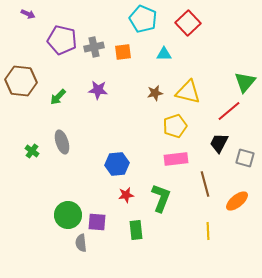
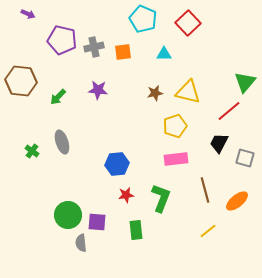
brown line: moved 6 px down
yellow line: rotated 54 degrees clockwise
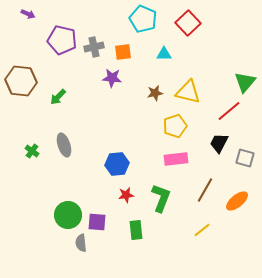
purple star: moved 14 px right, 12 px up
gray ellipse: moved 2 px right, 3 px down
brown line: rotated 45 degrees clockwise
yellow line: moved 6 px left, 1 px up
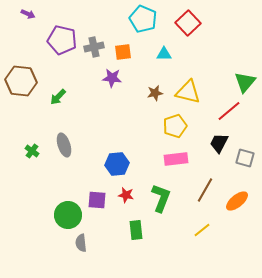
red star: rotated 21 degrees clockwise
purple square: moved 22 px up
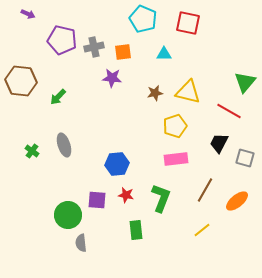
red square: rotated 35 degrees counterclockwise
red line: rotated 70 degrees clockwise
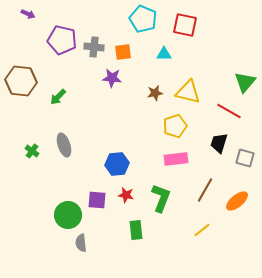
red square: moved 3 px left, 2 px down
gray cross: rotated 18 degrees clockwise
black trapezoid: rotated 10 degrees counterclockwise
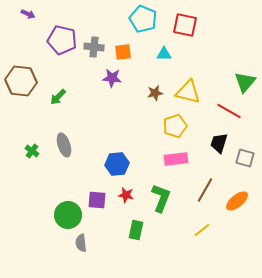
green rectangle: rotated 18 degrees clockwise
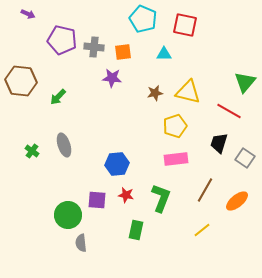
gray square: rotated 18 degrees clockwise
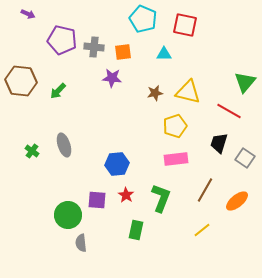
green arrow: moved 6 px up
red star: rotated 21 degrees clockwise
